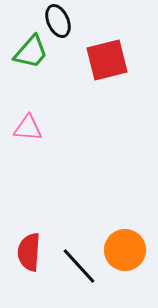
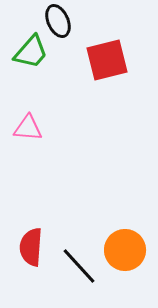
red semicircle: moved 2 px right, 5 px up
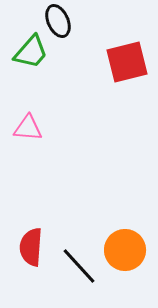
red square: moved 20 px right, 2 px down
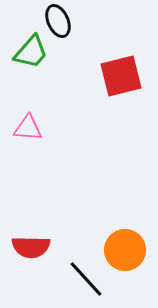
red square: moved 6 px left, 14 px down
red semicircle: rotated 93 degrees counterclockwise
black line: moved 7 px right, 13 px down
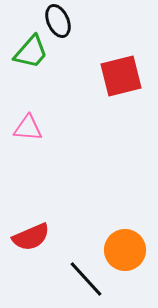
red semicircle: moved 10 px up; rotated 24 degrees counterclockwise
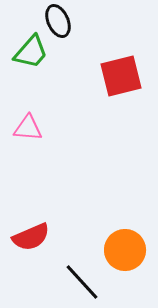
black line: moved 4 px left, 3 px down
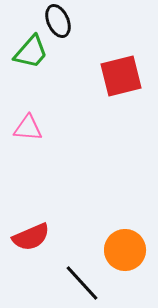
black line: moved 1 px down
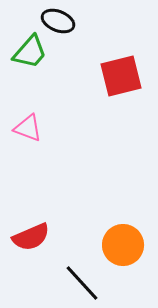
black ellipse: rotated 44 degrees counterclockwise
green trapezoid: moved 1 px left
pink triangle: rotated 16 degrees clockwise
orange circle: moved 2 px left, 5 px up
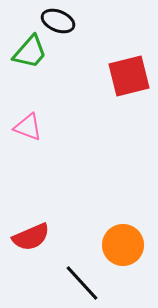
red square: moved 8 px right
pink triangle: moved 1 px up
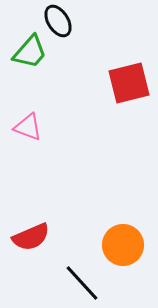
black ellipse: rotated 36 degrees clockwise
red square: moved 7 px down
